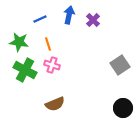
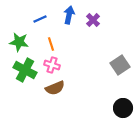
orange line: moved 3 px right
brown semicircle: moved 16 px up
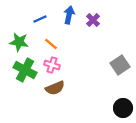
orange line: rotated 32 degrees counterclockwise
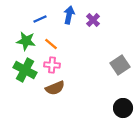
green star: moved 7 px right, 1 px up
pink cross: rotated 14 degrees counterclockwise
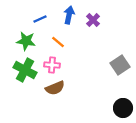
orange line: moved 7 px right, 2 px up
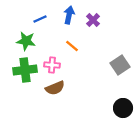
orange line: moved 14 px right, 4 px down
green cross: rotated 35 degrees counterclockwise
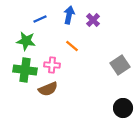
green cross: rotated 15 degrees clockwise
brown semicircle: moved 7 px left, 1 px down
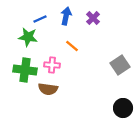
blue arrow: moved 3 px left, 1 px down
purple cross: moved 2 px up
green star: moved 2 px right, 4 px up
brown semicircle: rotated 30 degrees clockwise
